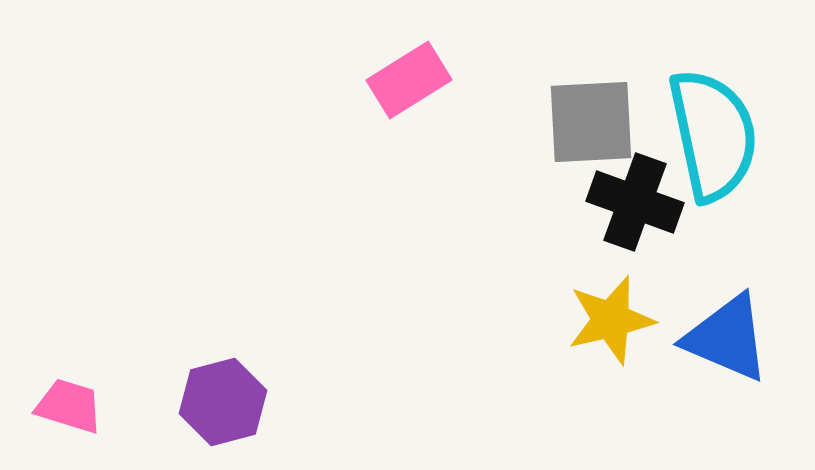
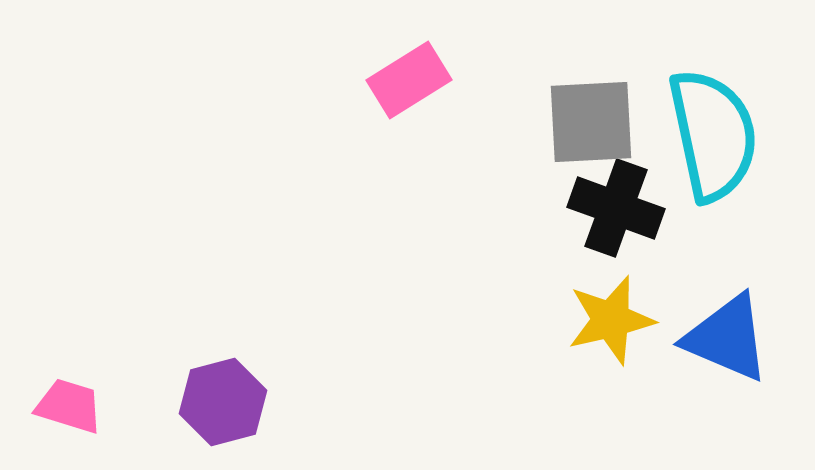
black cross: moved 19 px left, 6 px down
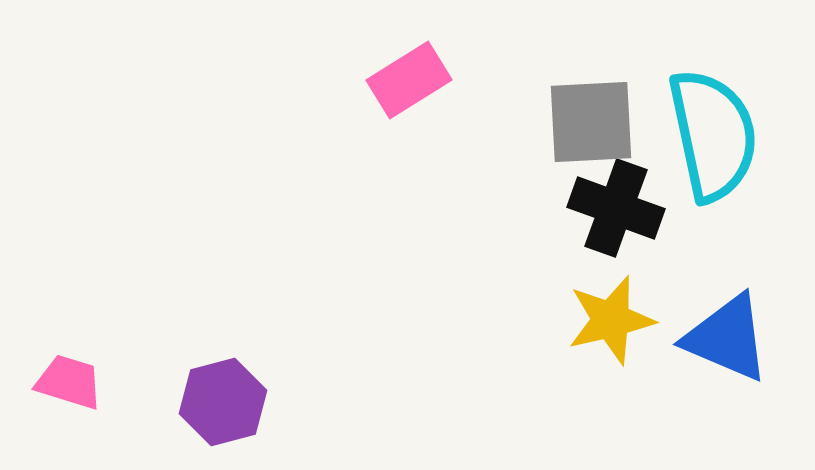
pink trapezoid: moved 24 px up
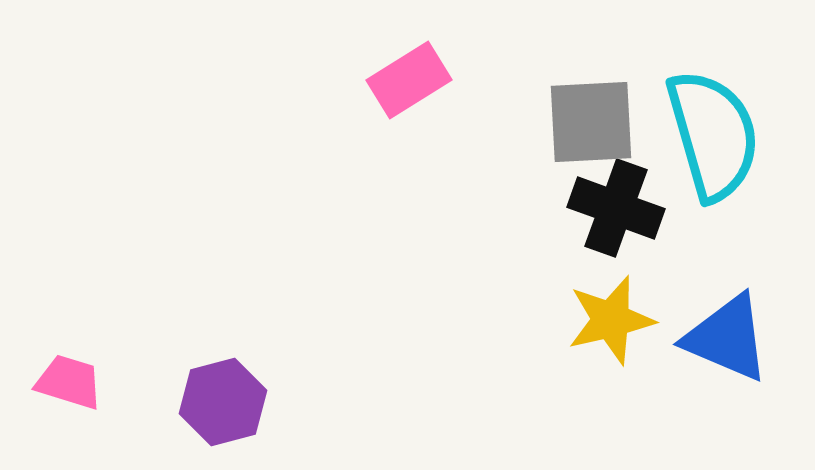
cyan semicircle: rotated 4 degrees counterclockwise
